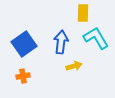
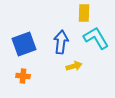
yellow rectangle: moved 1 px right
blue square: rotated 15 degrees clockwise
orange cross: rotated 16 degrees clockwise
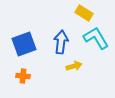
yellow rectangle: rotated 60 degrees counterclockwise
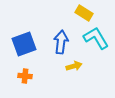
orange cross: moved 2 px right
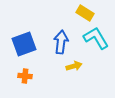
yellow rectangle: moved 1 px right
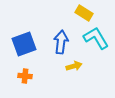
yellow rectangle: moved 1 px left
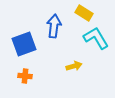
blue arrow: moved 7 px left, 16 px up
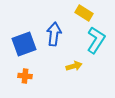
blue arrow: moved 8 px down
cyan L-shape: moved 2 px down; rotated 64 degrees clockwise
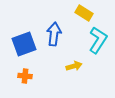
cyan L-shape: moved 2 px right
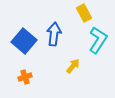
yellow rectangle: rotated 30 degrees clockwise
blue square: moved 3 px up; rotated 30 degrees counterclockwise
yellow arrow: moved 1 px left; rotated 35 degrees counterclockwise
orange cross: moved 1 px down; rotated 24 degrees counterclockwise
